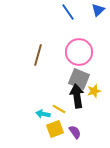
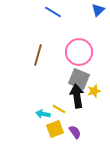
blue line: moved 15 px left; rotated 24 degrees counterclockwise
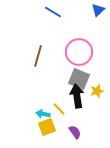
brown line: moved 1 px down
yellow star: moved 3 px right
yellow line: rotated 16 degrees clockwise
yellow square: moved 8 px left, 2 px up
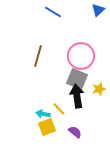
pink circle: moved 2 px right, 4 px down
gray square: moved 2 px left
yellow star: moved 2 px right, 2 px up
purple semicircle: rotated 16 degrees counterclockwise
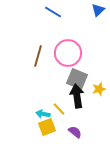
pink circle: moved 13 px left, 3 px up
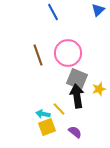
blue line: rotated 30 degrees clockwise
brown line: moved 1 px up; rotated 35 degrees counterclockwise
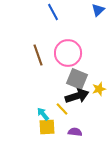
black arrow: rotated 80 degrees clockwise
yellow line: moved 3 px right
cyan arrow: rotated 40 degrees clockwise
yellow square: rotated 18 degrees clockwise
purple semicircle: rotated 32 degrees counterclockwise
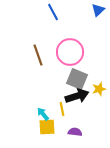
pink circle: moved 2 px right, 1 px up
yellow line: rotated 32 degrees clockwise
